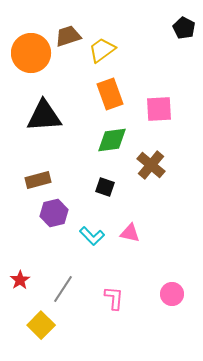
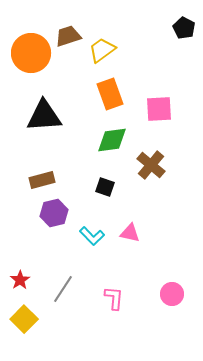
brown rectangle: moved 4 px right
yellow square: moved 17 px left, 6 px up
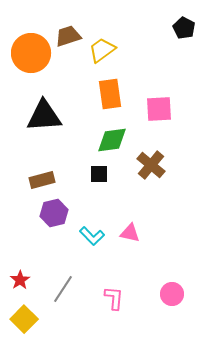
orange rectangle: rotated 12 degrees clockwise
black square: moved 6 px left, 13 px up; rotated 18 degrees counterclockwise
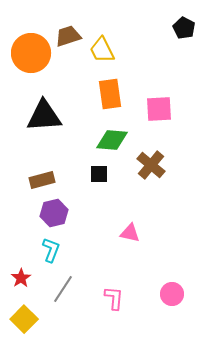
yellow trapezoid: rotated 80 degrees counterclockwise
green diamond: rotated 12 degrees clockwise
cyan L-shape: moved 41 px left, 14 px down; rotated 115 degrees counterclockwise
red star: moved 1 px right, 2 px up
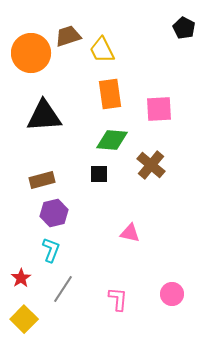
pink L-shape: moved 4 px right, 1 px down
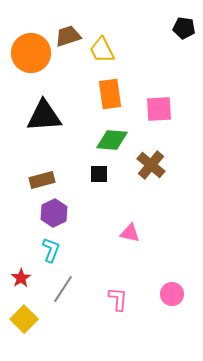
black pentagon: rotated 20 degrees counterclockwise
purple hexagon: rotated 12 degrees counterclockwise
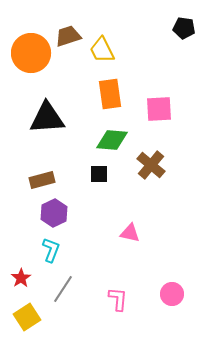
black triangle: moved 3 px right, 2 px down
yellow square: moved 3 px right, 2 px up; rotated 12 degrees clockwise
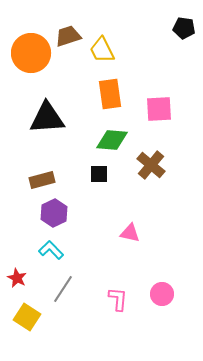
cyan L-shape: rotated 65 degrees counterclockwise
red star: moved 4 px left; rotated 12 degrees counterclockwise
pink circle: moved 10 px left
yellow square: rotated 24 degrees counterclockwise
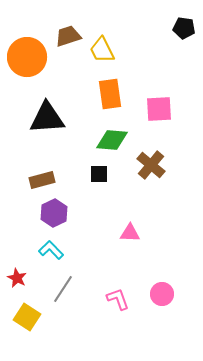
orange circle: moved 4 px left, 4 px down
pink triangle: rotated 10 degrees counterclockwise
pink L-shape: rotated 25 degrees counterclockwise
